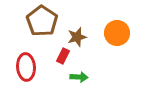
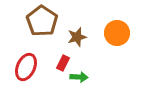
red rectangle: moved 7 px down
red ellipse: rotated 28 degrees clockwise
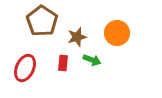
red rectangle: rotated 21 degrees counterclockwise
red ellipse: moved 1 px left, 1 px down
green arrow: moved 13 px right, 17 px up; rotated 18 degrees clockwise
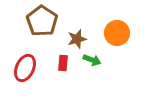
brown star: moved 2 px down
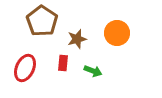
green arrow: moved 1 px right, 11 px down
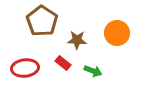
brown star: moved 1 px down; rotated 18 degrees clockwise
red rectangle: rotated 56 degrees counterclockwise
red ellipse: rotated 60 degrees clockwise
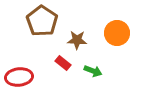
red ellipse: moved 6 px left, 9 px down
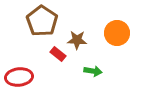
red rectangle: moved 5 px left, 9 px up
green arrow: rotated 12 degrees counterclockwise
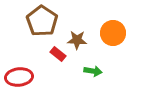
orange circle: moved 4 px left
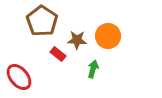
orange circle: moved 5 px left, 3 px down
green arrow: moved 2 px up; rotated 84 degrees counterclockwise
red ellipse: rotated 56 degrees clockwise
